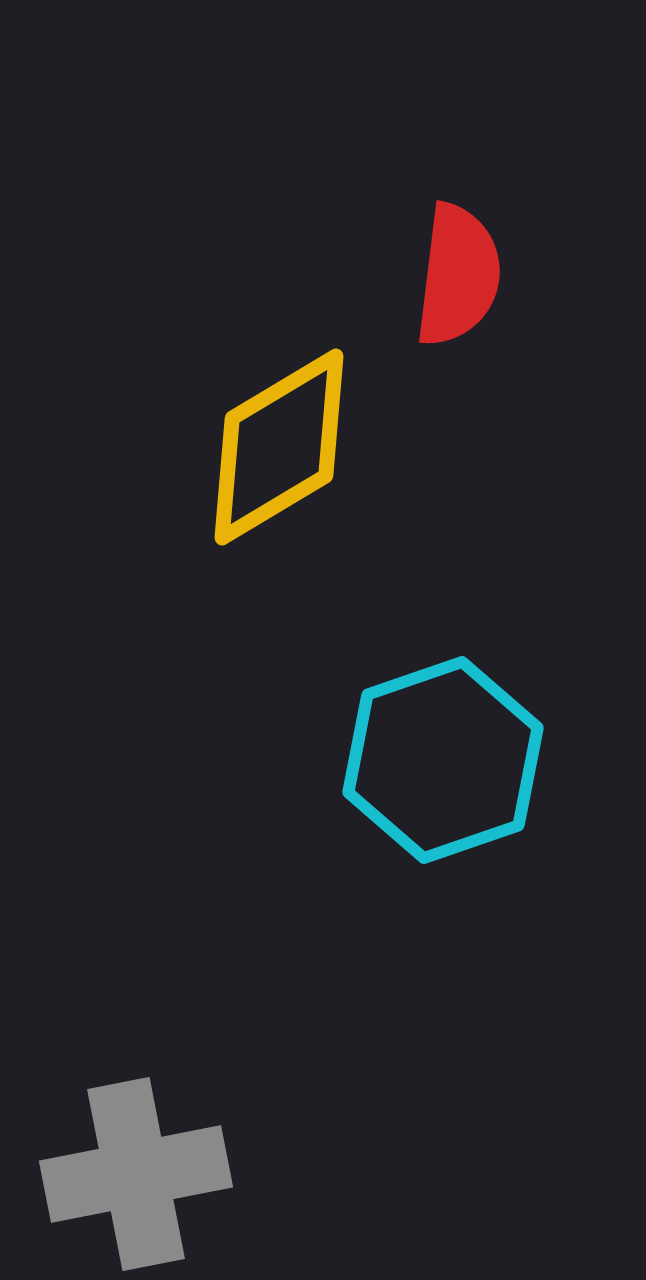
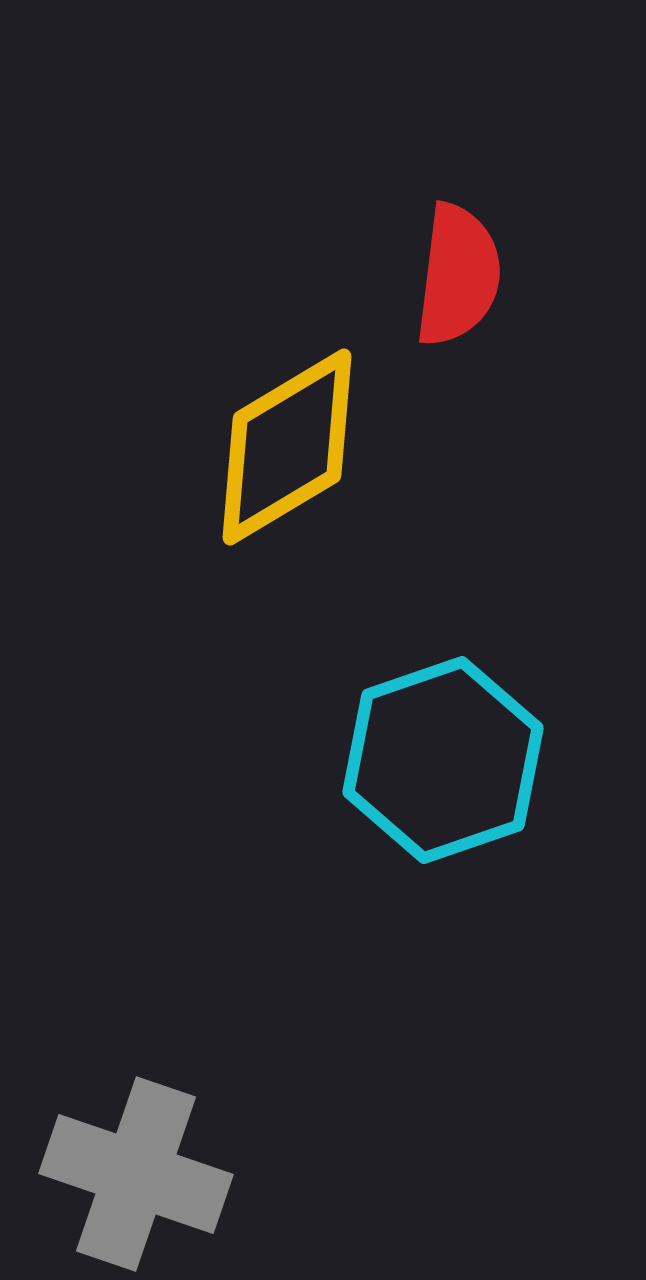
yellow diamond: moved 8 px right
gray cross: rotated 30 degrees clockwise
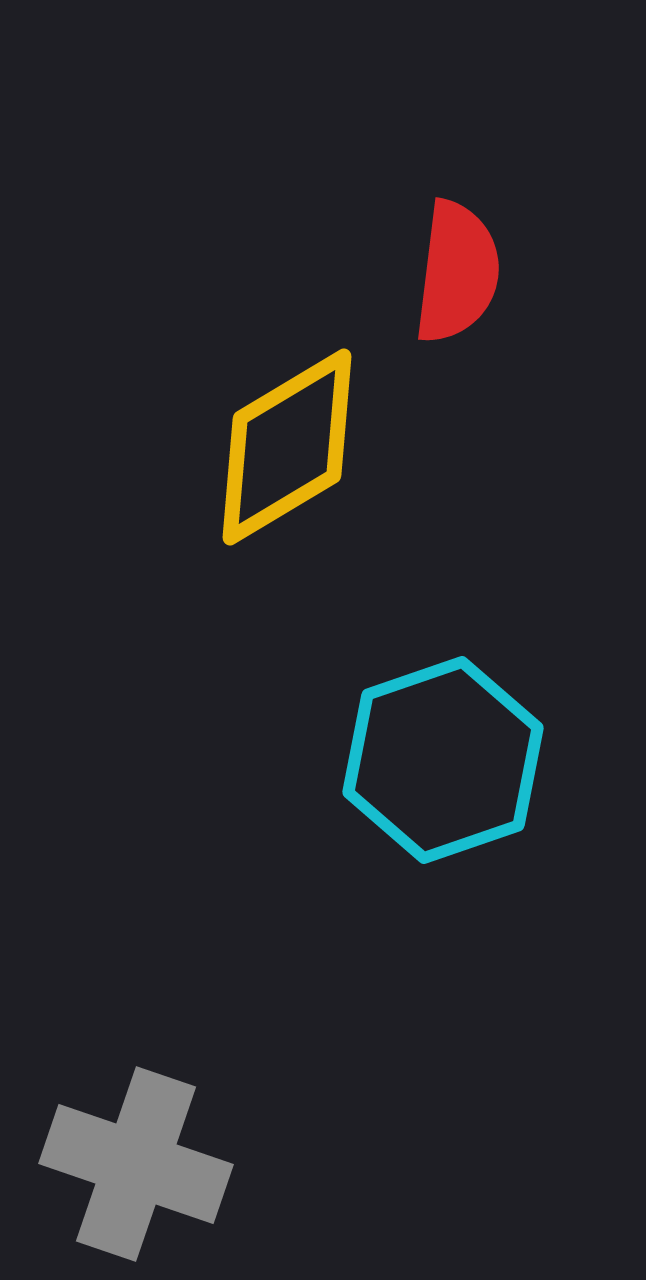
red semicircle: moved 1 px left, 3 px up
gray cross: moved 10 px up
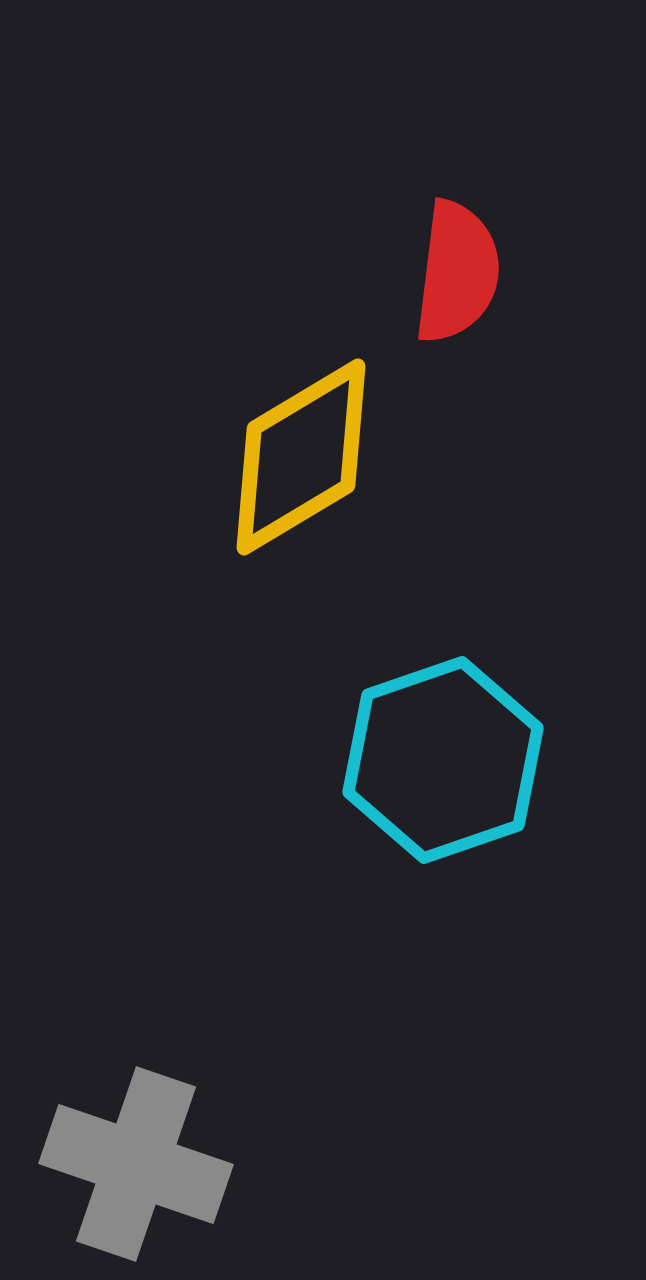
yellow diamond: moved 14 px right, 10 px down
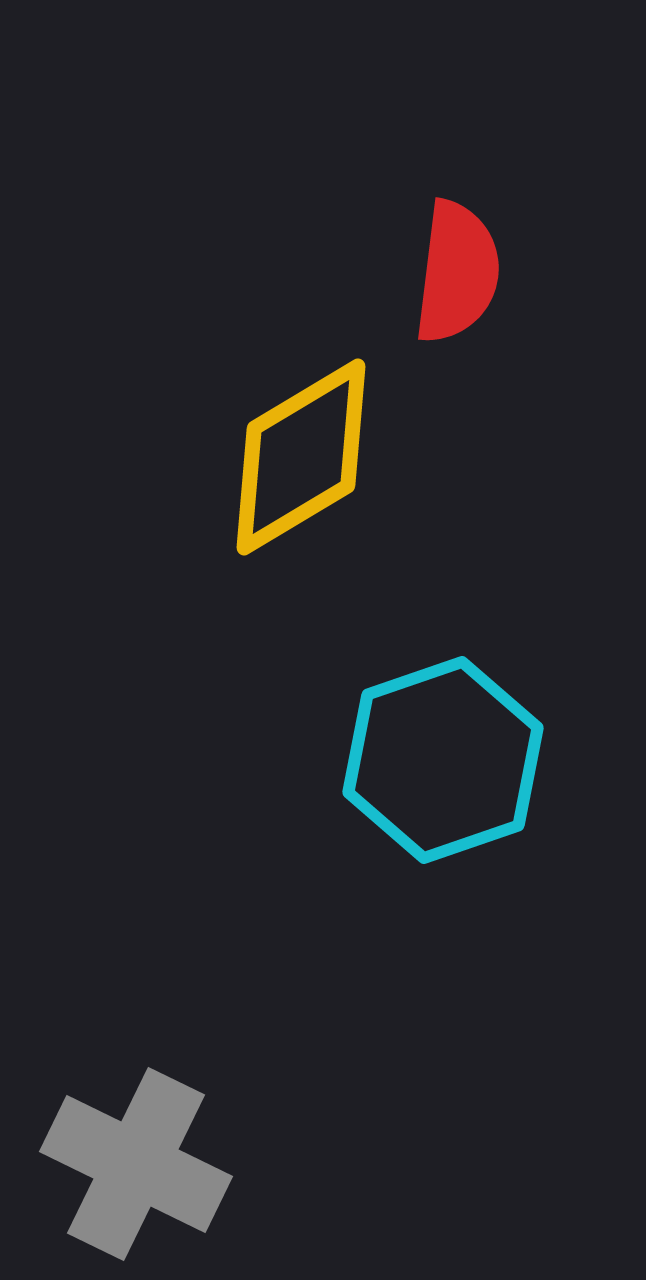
gray cross: rotated 7 degrees clockwise
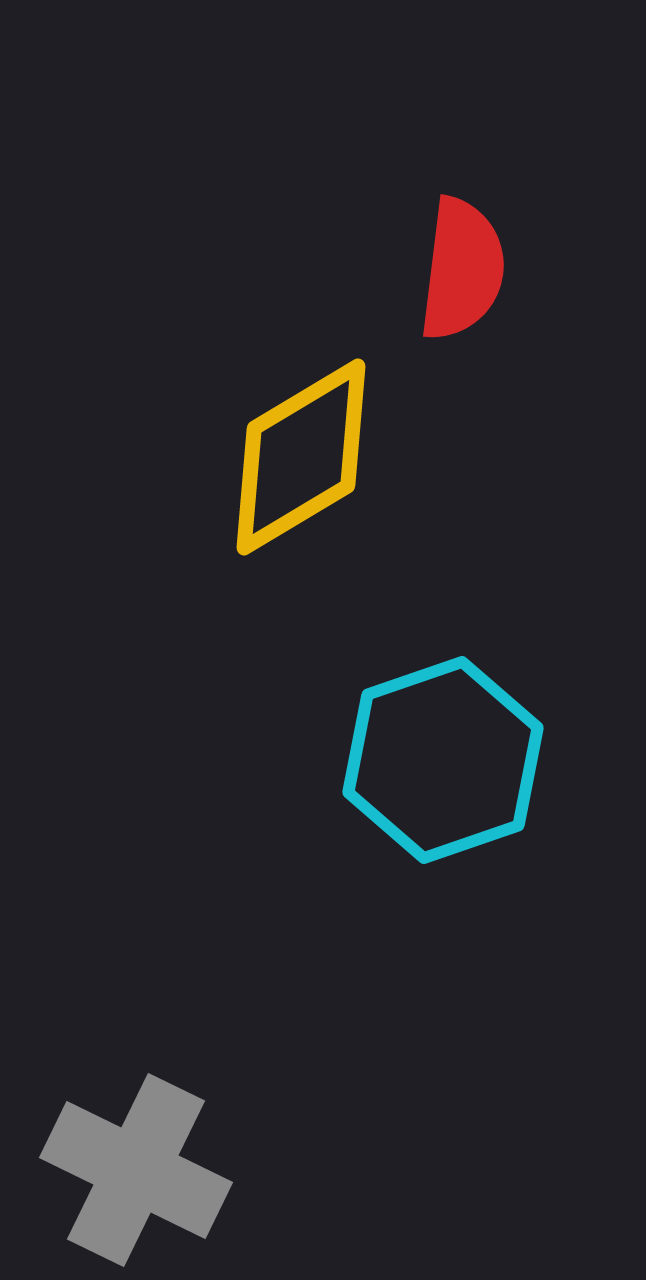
red semicircle: moved 5 px right, 3 px up
gray cross: moved 6 px down
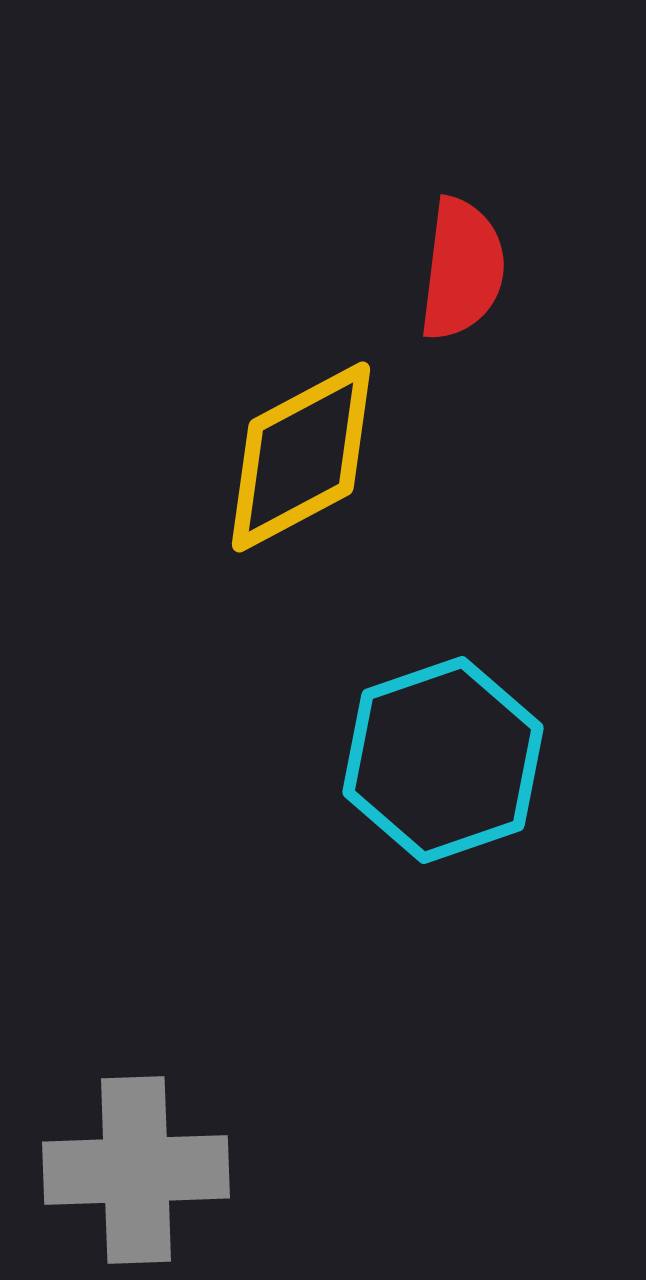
yellow diamond: rotated 3 degrees clockwise
gray cross: rotated 28 degrees counterclockwise
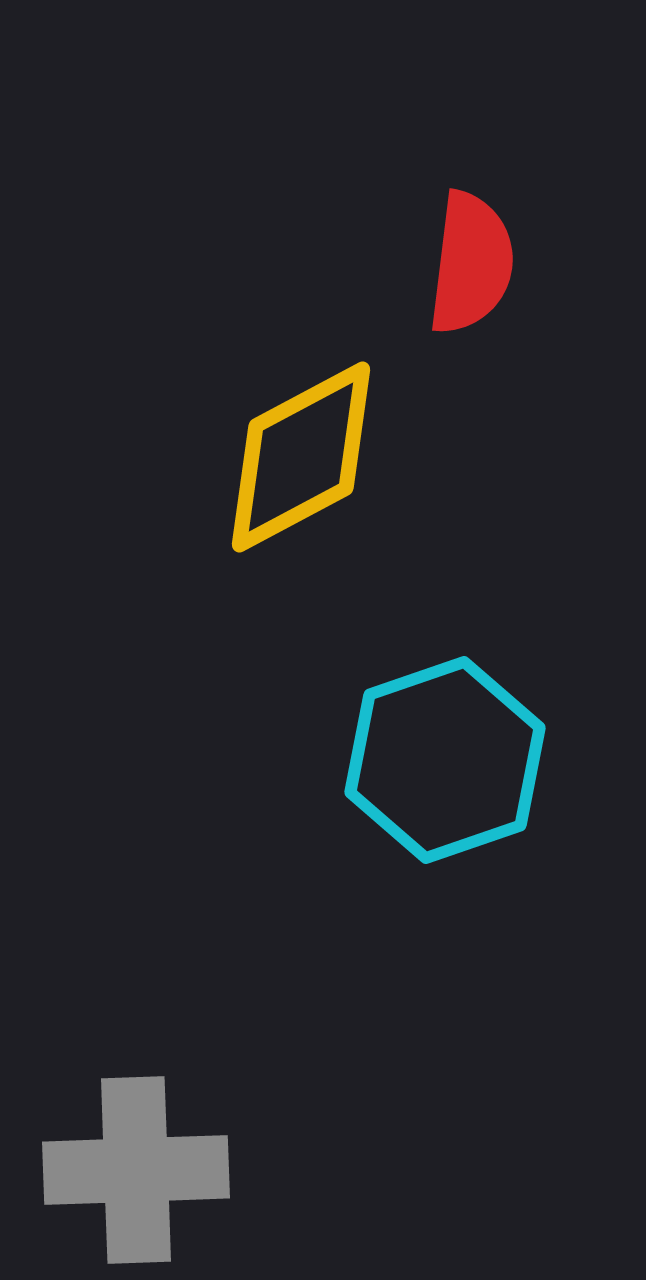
red semicircle: moved 9 px right, 6 px up
cyan hexagon: moved 2 px right
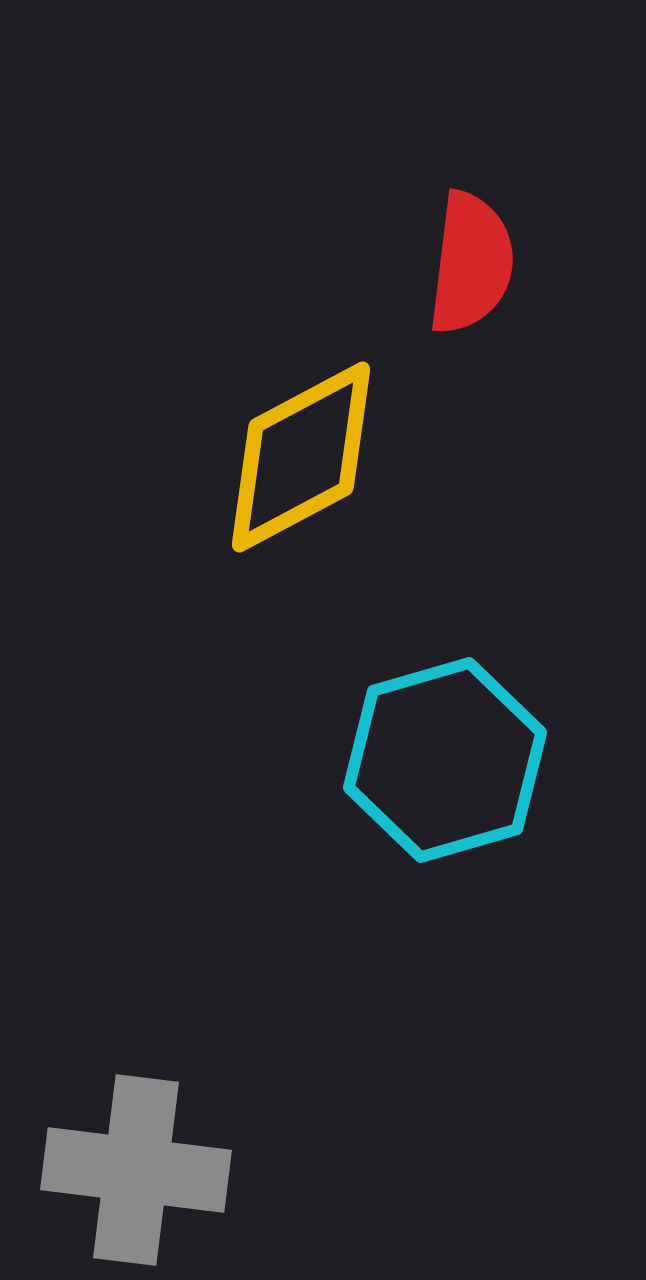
cyan hexagon: rotated 3 degrees clockwise
gray cross: rotated 9 degrees clockwise
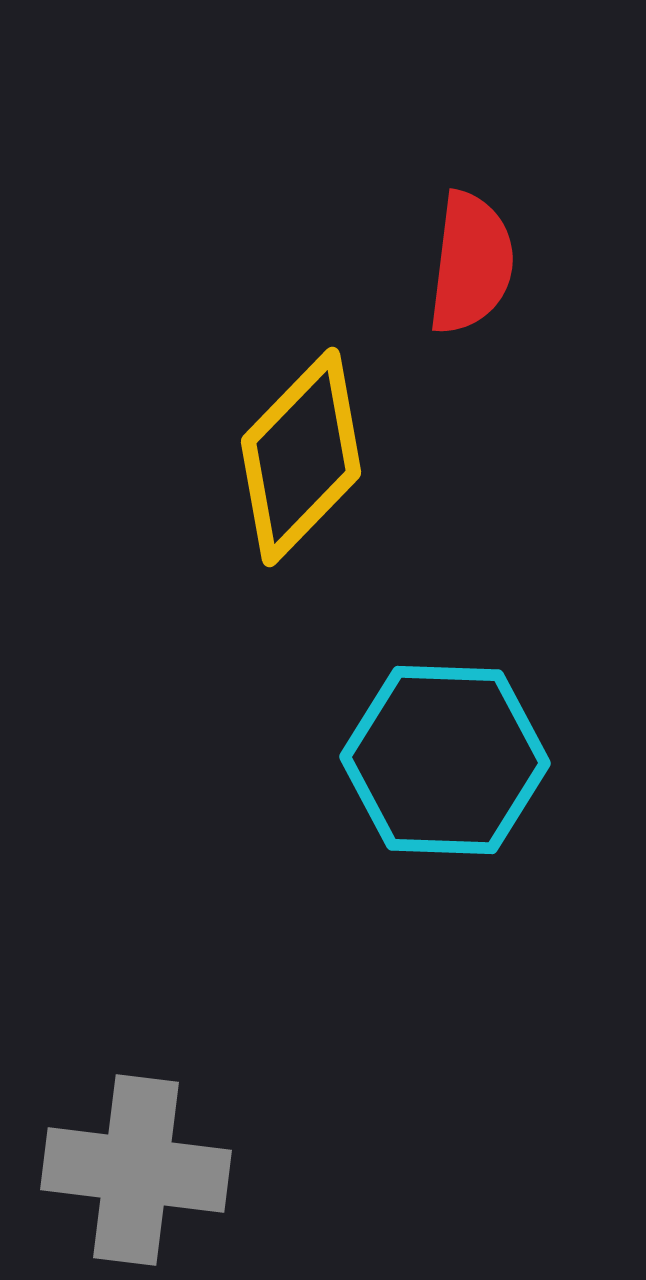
yellow diamond: rotated 18 degrees counterclockwise
cyan hexagon: rotated 18 degrees clockwise
